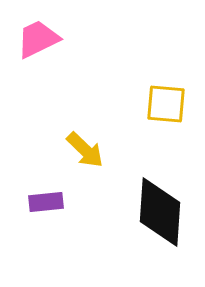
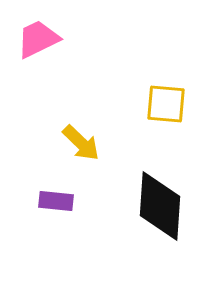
yellow arrow: moved 4 px left, 7 px up
purple rectangle: moved 10 px right, 1 px up; rotated 12 degrees clockwise
black diamond: moved 6 px up
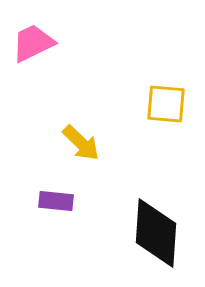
pink trapezoid: moved 5 px left, 4 px down
black diamond: moved 4 px left, 27 px down
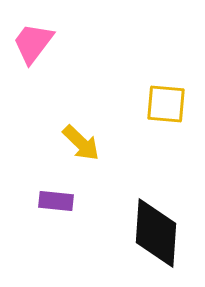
pink trapezoid: rotated 27 degrees counterclockwise
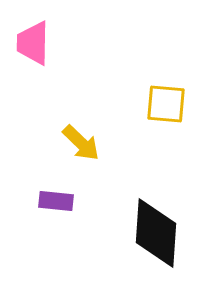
pink trapezoid: rotated 36 degrees counterclockwise
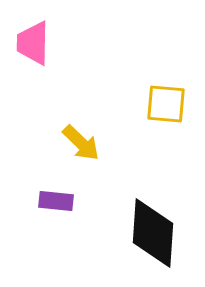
black diamond: moved 3 px left
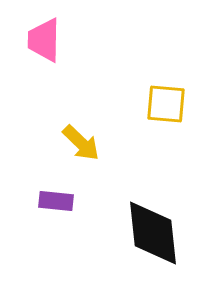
pink trapezoid: moved 11 px right, 3 px up
black diamond: rotated 10 degrees counterclockwise
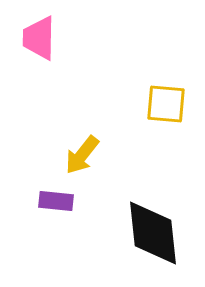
pink trapezoid: moved 5 px left, 2 px up
yellow arrow: moved 1 px right, 12 px down; rotated 84 degrees clockwise
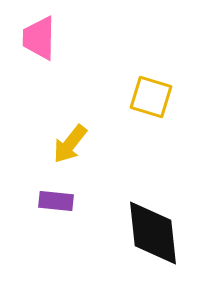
yellow square: moved 15 px left, 7 px up; rotated 12 degrees clockwise
yellow arrow: moved 12 px left, 11 px up
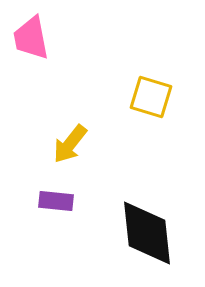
pink trapezoid: moved 8 px left; rotated 12 degrees counterclockwise
black diamond: moved 6 px left
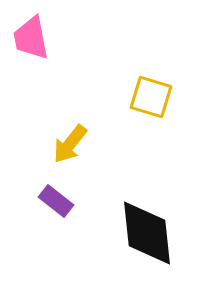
purple rectangle: rotated 32 degrees clockwise
